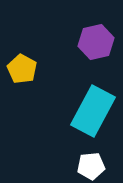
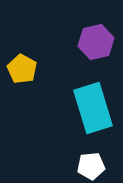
cyan rectangle: moved 3 px up; rotated 45 degrees counterclockwise
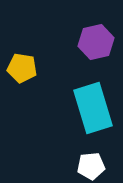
yellow pentagon: moved 1 px up; rotated 20 degrees counterclockwise
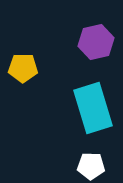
yellow pentagon: moved 1 px right; rotated 8 degrees counterclockwise
white pentagon: rotated 8 degrees clockwise
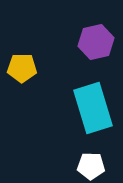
yellow pentagon: moved 1 px left
